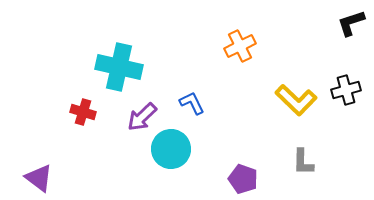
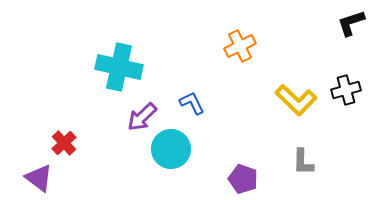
red cross: moved 19 px left, 31 px down; rotated 30 degrees clockwise
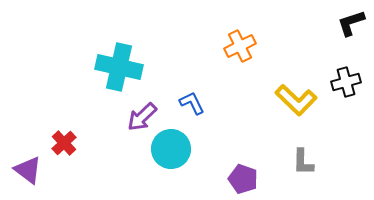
black cross: moved 8 px up
purple triangle: moved 11 px left, 8 px up
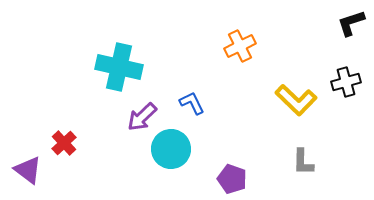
purple pentagon: moved 11 px left
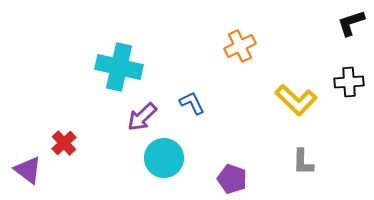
black cross: moved 3 px right; rotated 12 degrees clockwise
cyan circle: moved 7 px left, 9 px down
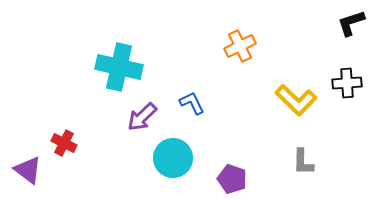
black cross: moved 2 px left, 1 px down
red cross: rotated 20 degrees counterclockwise
cyan circle: moved 9 px right
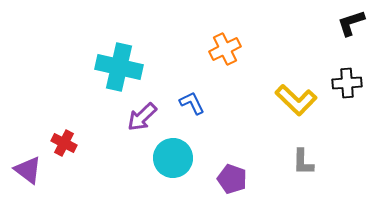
orange cross: moved 15 px left, 3 px down
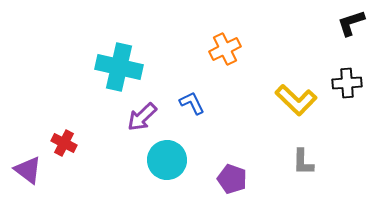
cyan circle: moved 6 px left, 2 px down
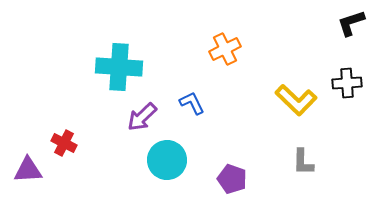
cyan cross: rotated 9 degrees counterclockwise
purple triangle: rotated 40 degrees counterclockwise
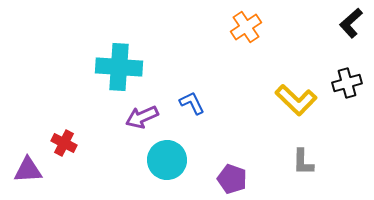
black L-shape: rotated 24 degrees counterclockwise
orange cross: moved 21 px right, 22 px up; rotated 8 degrees counterclockwise
black cross: rotated 12 degrees counterclockwise
purple arrow: rotated 20 degrees clockwise
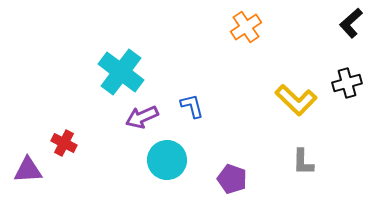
cyan cross: moved 2 px right, 5 px down; rotated 33 degrees clockwise
blue L-shape: moved 3 px down; rotated 12 degrees clockwise
